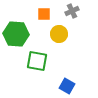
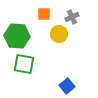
gray cross: moved 6 px down
green hexagon: moved 1 px right, 2 px down
green square: moved 13 px left, 3 px down
blue square: rotated 21 degrees clockwise
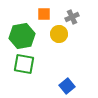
green hexagon: moved 5 px right; rotated 15 degrees counterclockwise
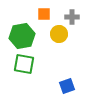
gray cross: rotated 24 degrees clockwise
blue square: rotated 21 degrees clockwise
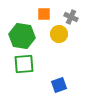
gray cross: moved 1 px left; rotated 24 degrees clockwise
green hexagon: rotated 20 degrees clockwise
green square: rotated 15 degrees counterclockwise
blue square: moved 8 px left, 1 px up
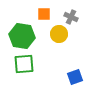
blue square: moved 16 px right, 8 px up
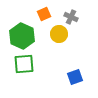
orange square: rotated 24 degrees counterclockwise
green hexagon: rotated 15 degrees clockwise
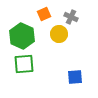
blue square: rotated 14 degrees clockwise
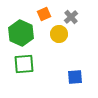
gray cross: rotated 24 degrees clockwise
green hexagon: moved 1 px left, 3 px up
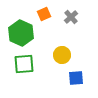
yellow circle: moved 3 px right, 21 px down
blue square: moved 1 px right, 1 px down
